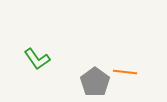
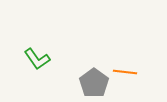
gray pentagon: moved 1 px left, 1 px down
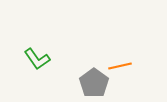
orange line: moved 5 px left, 6 px up; rotated 20 degrees counterclockwise
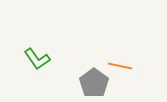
orange line: rotated 25 degrees clockwise
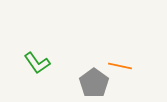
green L-shape: moved 4 px down
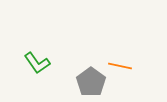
gray pentagon: moved 3 px left, 1 px up
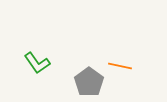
gray pentagon: moved 2 px left
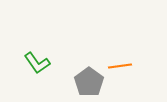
orange line: rotated 20 degrees counterclockwise
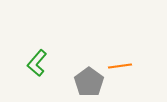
green L-shape: rotated 76 degrees clockwise
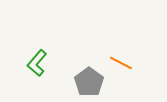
orange line: moved 1 px right, 3 px up; rotated 35 degrees clockwise
